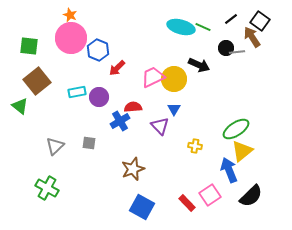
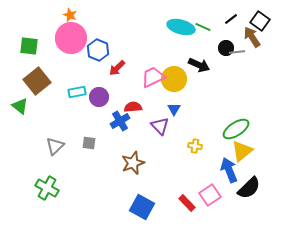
brown star: moved 6 px up
black semicircle: moved 2 px left, 8 px up
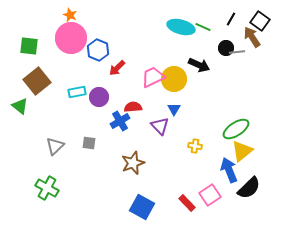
black line: rotated 24 degrees counterclockwise
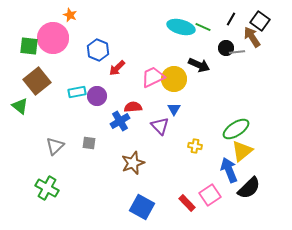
pink circle: moved 18 px left
purple circle: moved 2 px left, 1 px up
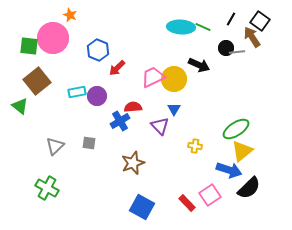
cyan ellipse: rotated 12 degrees counterclockwise
blue arrow: rotated 130 degrees clockwise
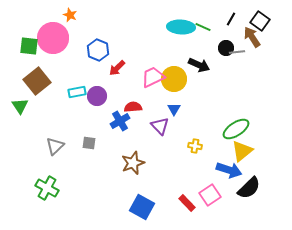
green triangle: rotated 18 degrees clockwise
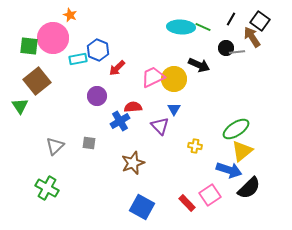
cyan rectangle: moved 1 px right, 33 px up
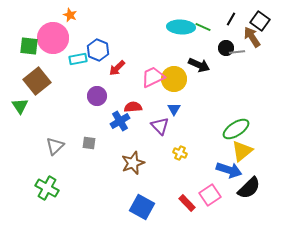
yellow cross: moved 15 px left, 7 px down; rotated 16 degrees clockwise
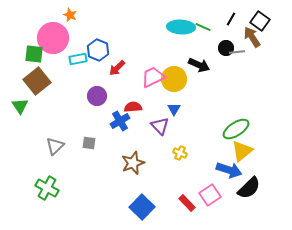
green square: moved 5 px right, 8 px down
blue square: rotated 15 degrees clockwise
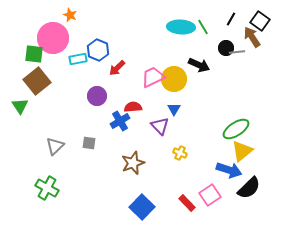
green line: rotated 35 degrees clockwise
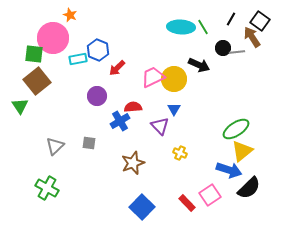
black circle: moved 3 px left
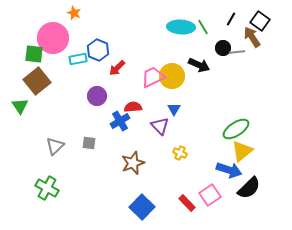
orange star: moved 4 px right, 2 px up
yellow circle: moved 2 px left, 3 px up
